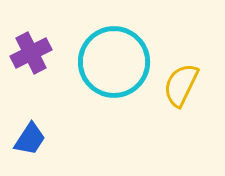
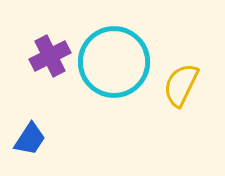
purple cross: moved 19 px right, 3 px down
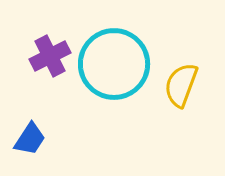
cyan circle: moved 2 px down
yellow semicircle: rotated 6 degrees counterclockwise
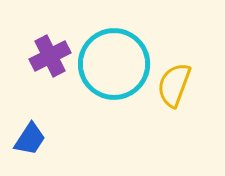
yellow semicircle: moved 7 px left
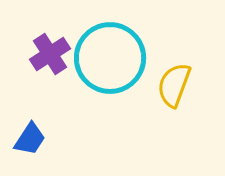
purple cross: moved 2 px up; rotated 6 degrees counterclockwise
cyan circle: moved 4 px left, 6 px up
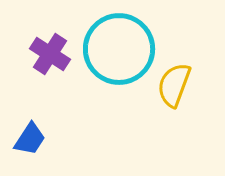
purple cross: rotated 24 degrees counterclockwise
cyan circle: moved 9 px right, 9 px up
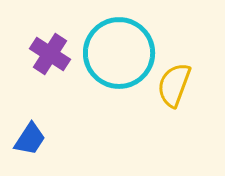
cyan circle: moved 4 px down
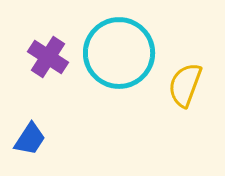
purple cross: moved 2 px left, 3 px down
yellow semicircle: moved 11 px right
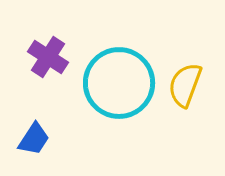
cyan circle: moved 30 px down
blue trapezoid: moved 4 px right
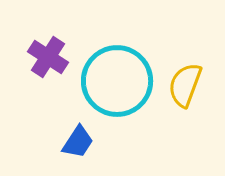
cyan circle: moved 2 px left, 2 px up
blue trapezoid: moved 44 px right, 3 px down
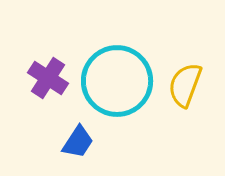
purple cross: moved 21 px down
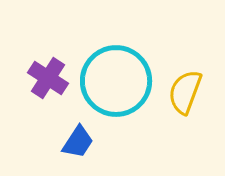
cyan circle: moved 1 px left
yellow semicircle: moved 7 px down
